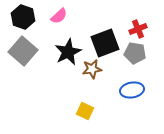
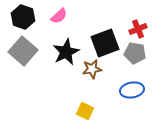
black star: moved 2 px left
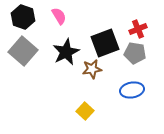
pink semicircle: rotated 78 degrees counterclockwise
yellow square: rotated 18 degrees clockwise
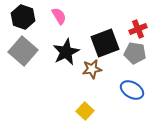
blue ellipse: rotated 40 degrees clockwise
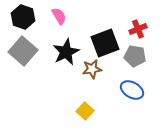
gray pentagon: moved 3 px down
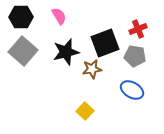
black hexagon: moved 2 px left; rotated 20 degrees counterclockwise
black star: rotated 12 degrees clockwise
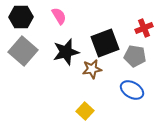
red cross: moved 6 px right, 1 px up
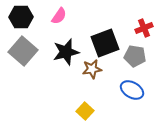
pink semicircle: rotated 66 degrees clockwise
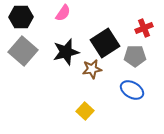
pink semicircle: moved 4 px right, 3 px up
black square: rotated 12 degrees counterclockwise
gray pentagon: rotated 10 degrees counterclockwise
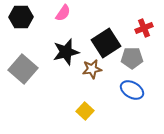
black square: moved 1 px right
gray square: moved 18 px down
gray pentagon: moved 3 px left, 2 px down
